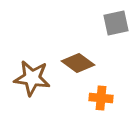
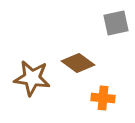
orange cross: moved 2 px right
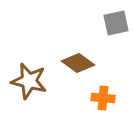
brown star: moved 3 px left, 3 px down; rotated 6 degrees clockwise
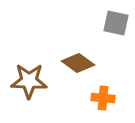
gray square: rotated 24 degrees clockwise
brown star: rotated 12 degrees counterclockwise
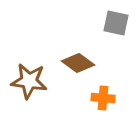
brown star: rotated 6 degrees clockwise
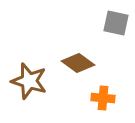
brown star: rotated 9 degrees clockwise
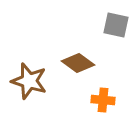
gray square: moved 2 px down
orange cross: moved 2 px down
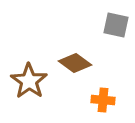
brown diamond: moved 3 px left
brown star: rotated 18 degrees clockwise
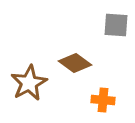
gray square: rotated 8 degrees counterclockwise
brown star: moved 2 px down; rotated 9 degrees clockwise
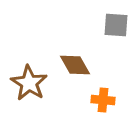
brown diamond: moved 2 px down; rotated 24 degrees clockwise
brown star: rotated 12 degrees counterclockwise
